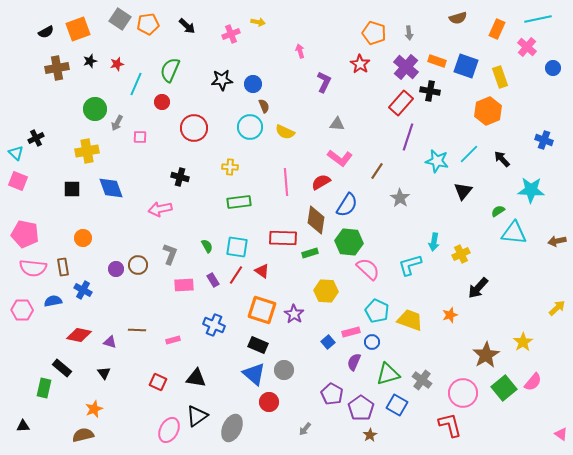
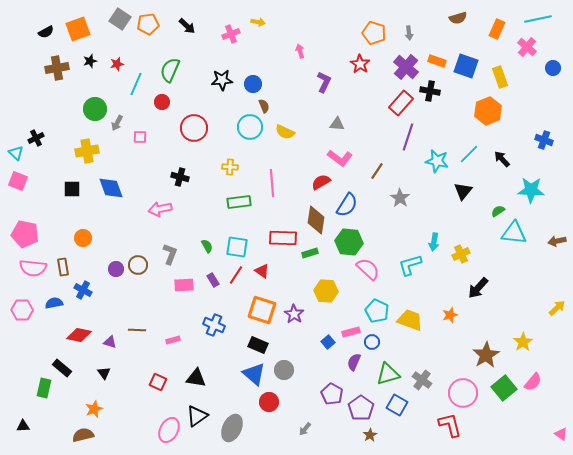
pink line at (286, 182): moved 14 px left, 1 px down
blue semicircle at (53, 301): moved 1 px right, 2 px down
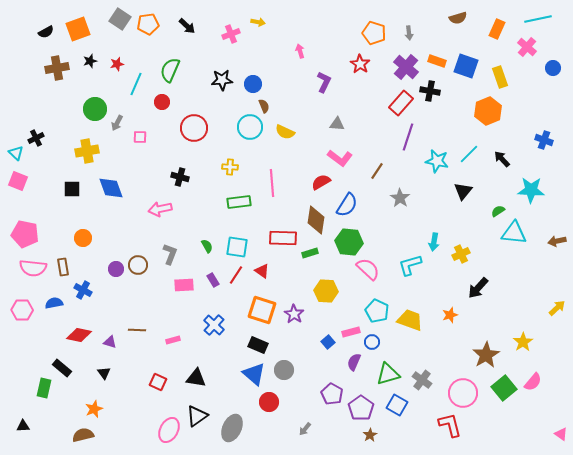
blue cross at (214, 325): rotated 20 degrees clockwise
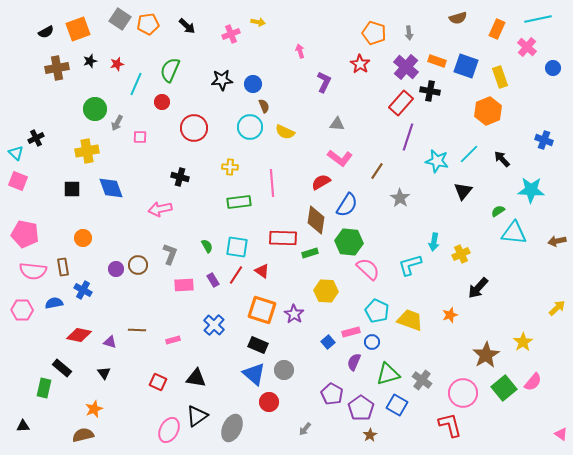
pink semicircle at (33, 268): moved 3 px down
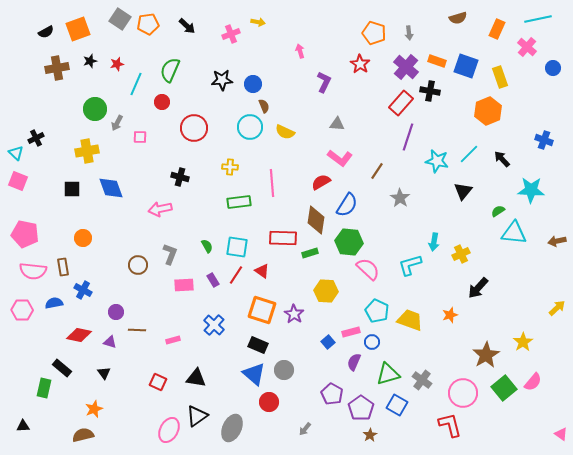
purple circle at (116, 269): moved 43 px down
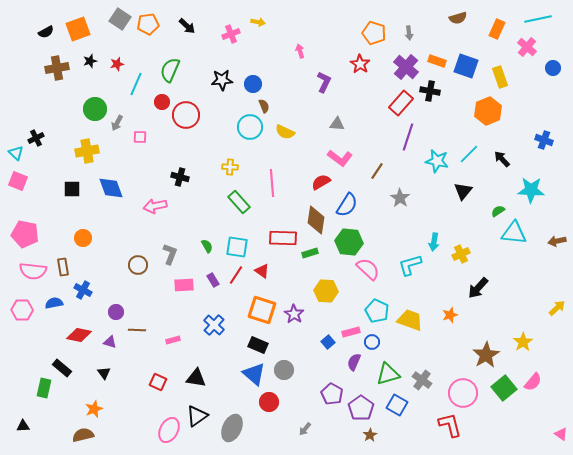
red circle at (194, 128): moved 8 px left, 13 px up
green rectangle at (239, 202): rotated 55 degrees clockwise
pink arrow at (160, 209): moved 5 px left, 3 px up
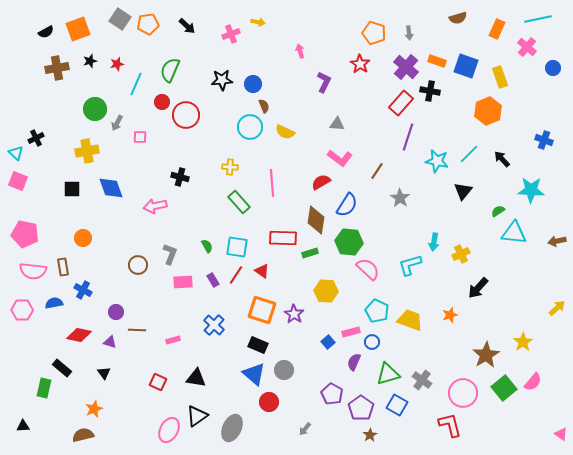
pink rectangle at (184, 285): moved 1 px left, 3 px up
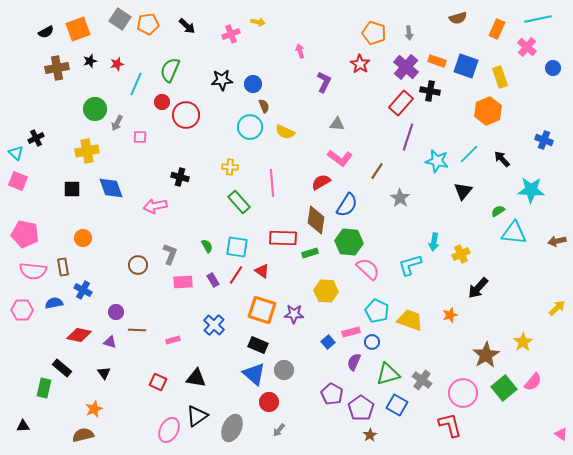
purple star at (294, 314): rotated 30 degrees counterclockwise
gray arrow at (305, 429): moved 26 px left, 1 px down
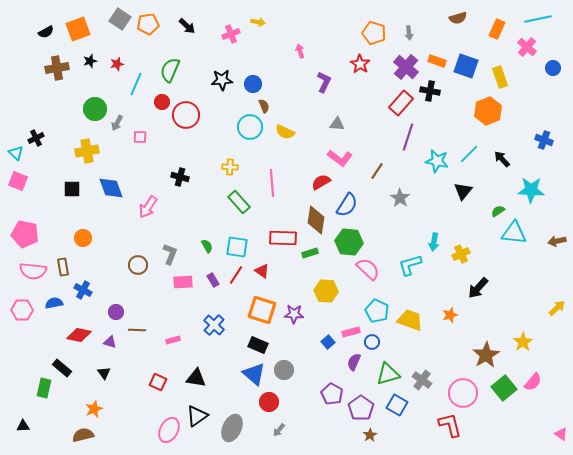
pink arrow at (155, 206): moved 7 px left, 1 px down; rotated 45 degrees counterclockwise
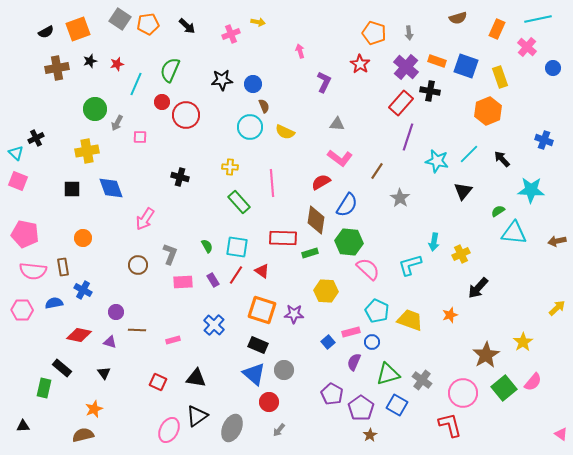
pink arrow at (148, 207): moved 3 px left, 12 px down
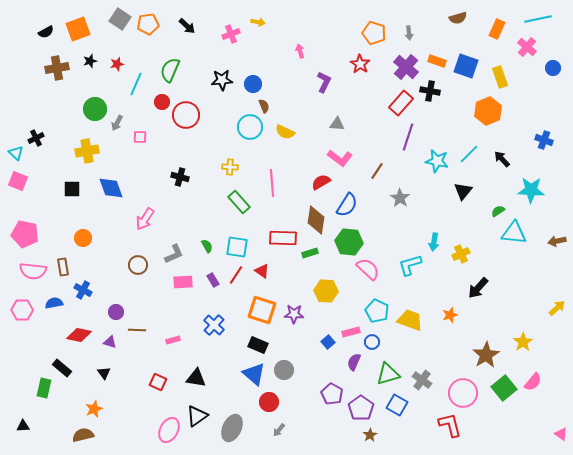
gray L-shape at (170, 254): moved 4 px right; rotated 45 degrees clockwise
